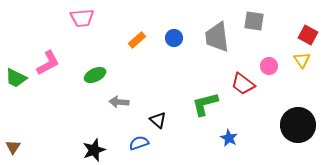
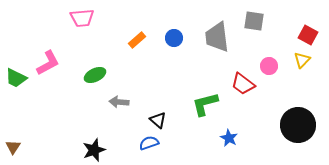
yellow triangle: rotated 18 degrees clockwise
blue semicircle: moved 10 px right
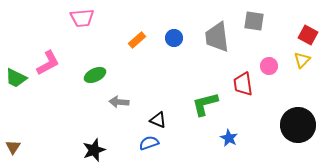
red trapezoid: rotated 45 degrees clockwise
black triangle: rotated 18 degrees counterclockwise
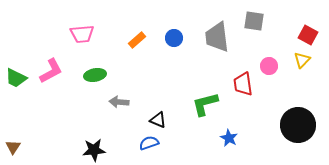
pink trapezoid: moved 16 px down
pink L-shape: moved 3 px right, 8 px down
green ellipse: rotated 15 degrees clockwise
black star: rotated 15 degrees clockwise
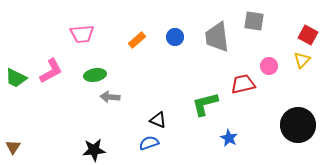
blue circle: moved 1 px right, 1 px up
red trapezoid: rotated 85 degrees clockwise
gray arrow: moved 9 px left, 5 px up
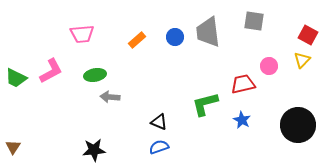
gray trapezoid: moved 9 px left, 5 px up
black triangle: moved 1 px right, 2 px down
blue star: moved 13 px right, 18 px up
blue semicircle: moved 10 px right, 4 px down
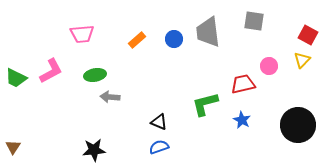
blue circle: moved 1 px left, 2 px down
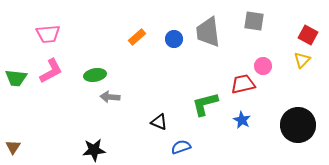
pink trapezoid: moved 34 px left
orange rectangle: moved 3 px up
pink circle: moved 6 px left
green trapezoid: rotated 20 degrees counterclockwise
blue semicircle: moved 22 px right
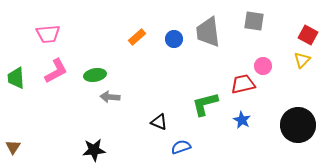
pink L-shape: moved 5 px right
green trapezoid: rotated 80 degrees clockwise
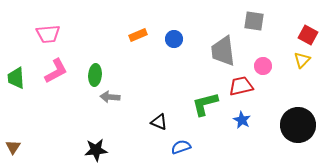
gray trapezoid: moved 15 px right, 19 px down
orange rectangle: moved 1 px right, 2 px up; rotated 18 degrees clockwise
green ellipse: rotated 75 degrees counterclockwise
red trapezoid: moved 2 px left, 2 px down
black star: moved 2 px right
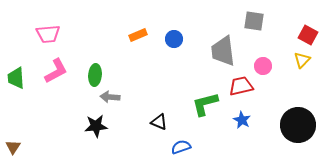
black star: moved 24 px up
